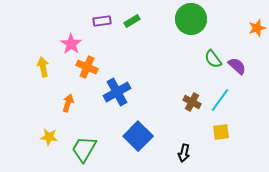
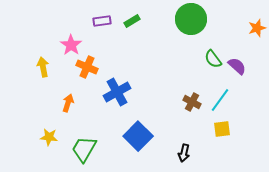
pink star: moved 1 px down
yellow square: moved 1 px right, 3 px up
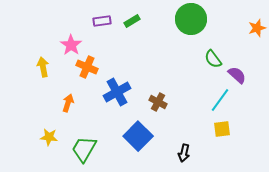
purple semicircle: moved 9 px down
brown cross: moved 34 px left
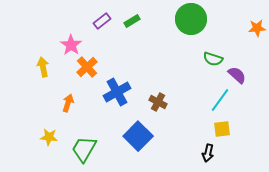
purple rectangle: rotated 30 degrees counterclockwise
orange star: rotated 12 degrees clockwise
green semicircle: rotated 36 degrees counterclockwise
orange cross: rotated 25 degrees clockwise
black arrow: moved 24 px right
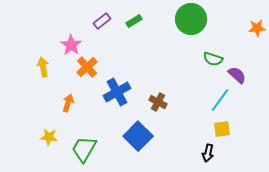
green rectangle: moved 2 px right
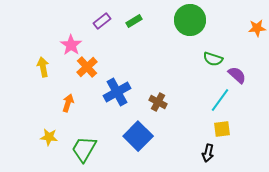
green circle: moved 1 px left, 1 px down
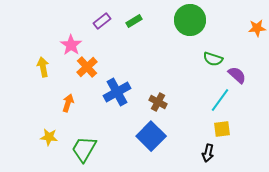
blue square: moved 13 px right
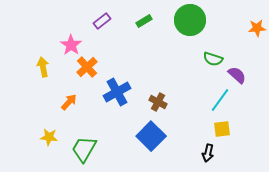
green rectangle: moved 10 px right
orange arrow: moved 1 px right, 1 px up; rotated 24 degrees clockwise
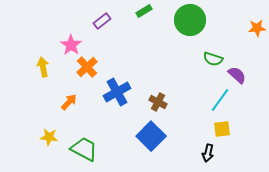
green rectangle: moved 10 px up
green trapezoid: rotated 88 degrees clockwise
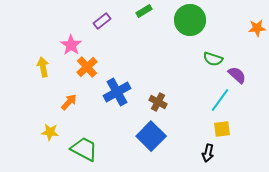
yellow star: moved 1 px right, 5 px up
